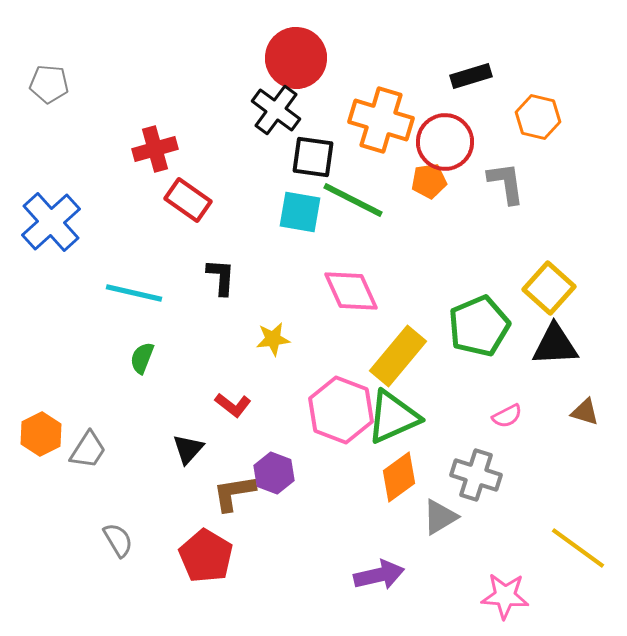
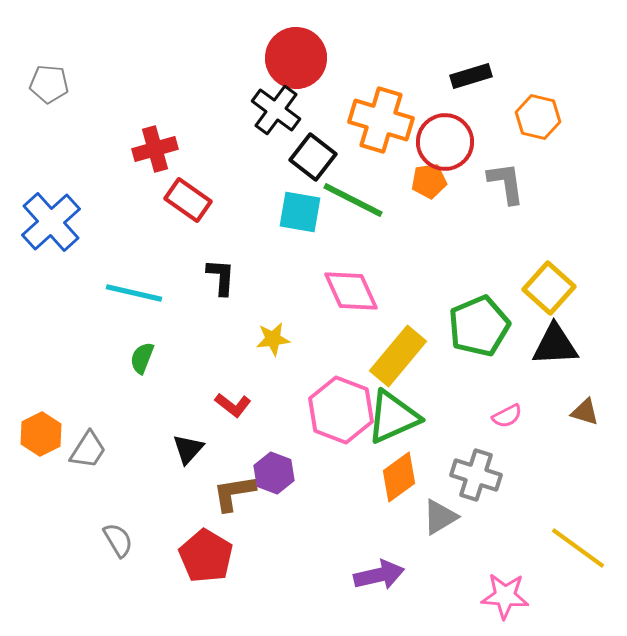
black square at (313, 157): rotated 30 degrees clockwise
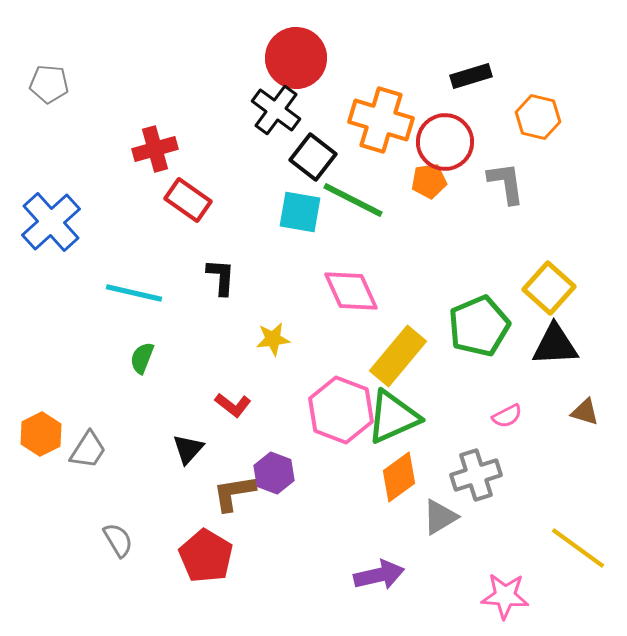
gray cross at (476, 475): rotated 36 degrees counterclockwise
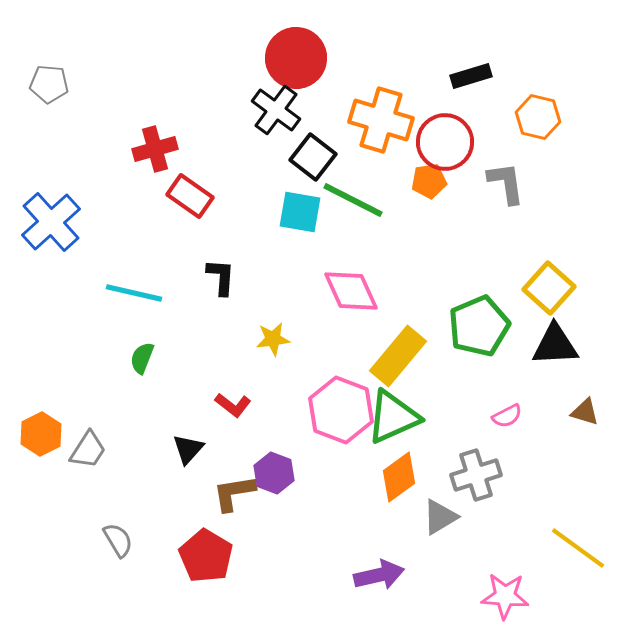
red rectangle at (188, 200): moved 2 px right, 4 px up
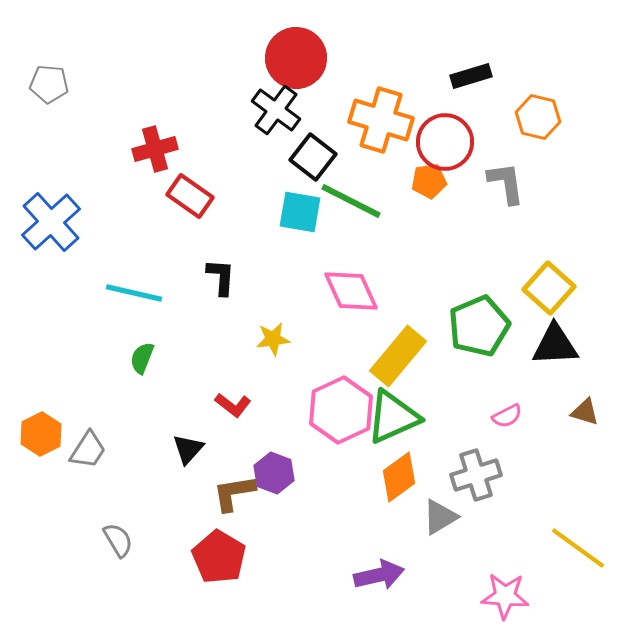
green line at (353, 200): moved 2 px left, 1 px down
pink hexagon at (341, 410): rotated 14 degrees clockwise
red pentagon at (206, 556): moved 13 px right, 1 px down
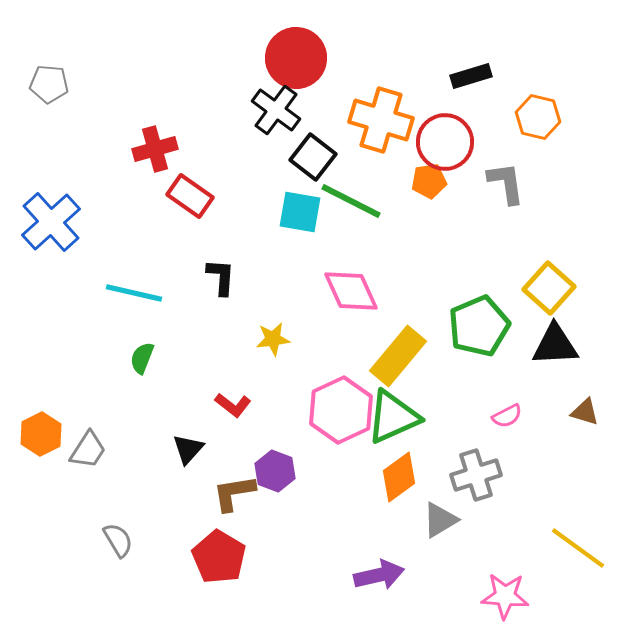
purple hexagon at (274, 473): moved 1 px right, 2 px up
gray triangle at (440, 517): moved 3 px down
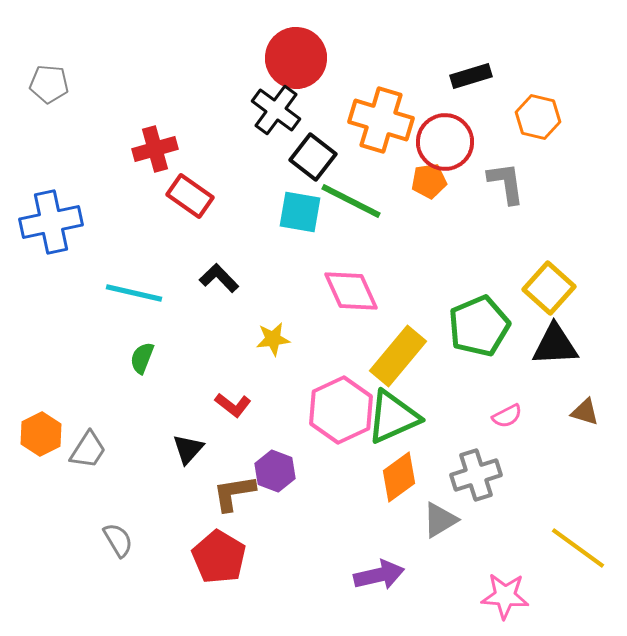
blue cross at (51, 222): rotated 30 degrees clockwise
black L-shape at (221, 277): moved 2 px left, 1 px down; rotated 48 degrees counterclockwise
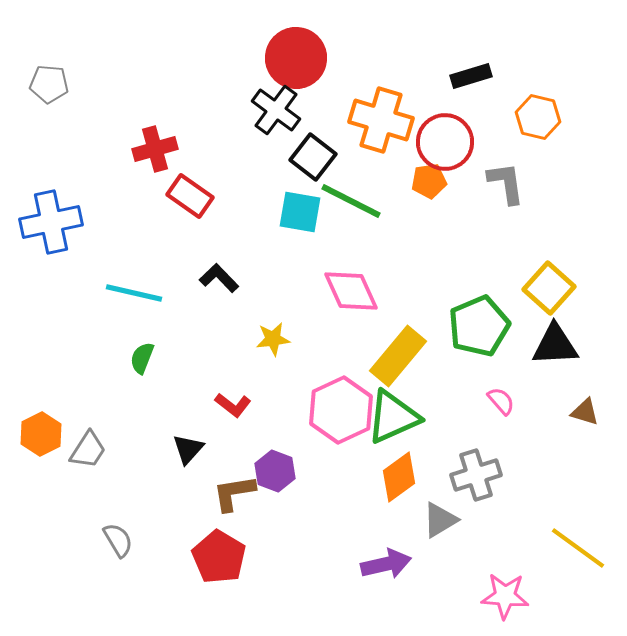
pink semicircle at (507, 416): moved 6 px left, 15 px up; rotated 104 degrees counterclockwise
purple arrow at (379, 575): moved 7 px right, 11 px up
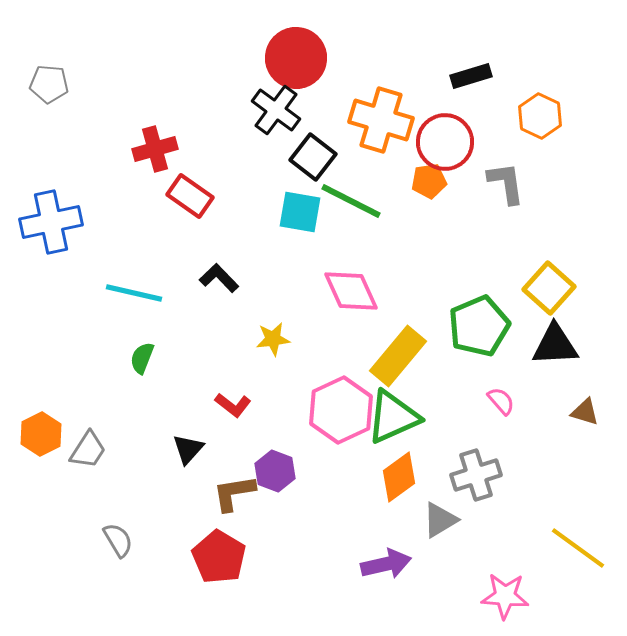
orange hexagon at (538, 117): moved 2 px right, 1 px up; rotated 12 degrees clockwise
